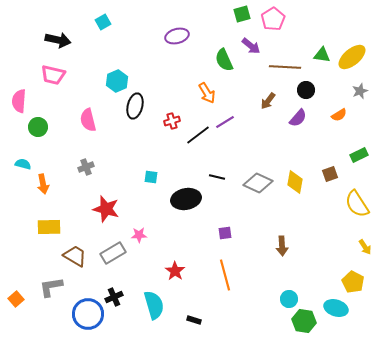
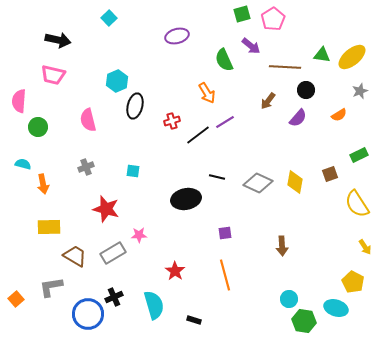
cyan square at (103, 22): moved 6 px right, 4 px up; rotated 14 degrees counterclockwise
cyan square at (151, 177): moved 18 px left, 6 px up
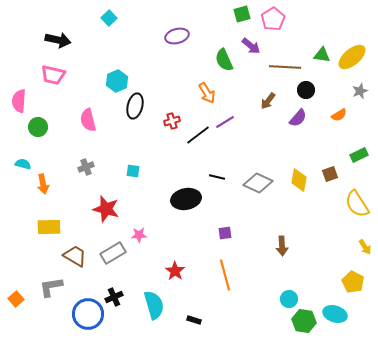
yellow diamond at (295, 182): moved 4 px right, 2 px up
cyan ellipse at (336, 308): moved 1 px left, 6 px down
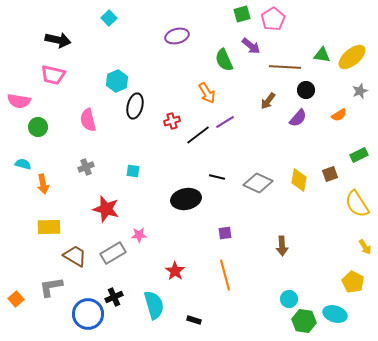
pink semicircle at (19, 101): rotated 85 degrees counterclockwise
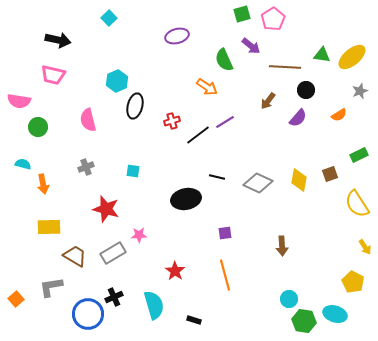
orange arrow at (207, 93): moved 6 px up; rotated 25 degrees counterclockwise
